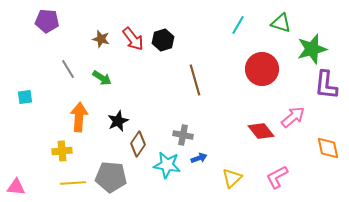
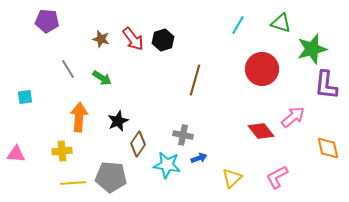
brown line: rotated 32 degrees clockwise
pink triangle: moved 33 px up
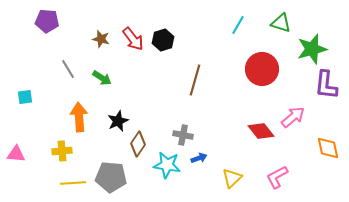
orange arrow: rotated 8 degrees counterclockwise
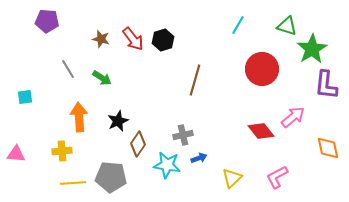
green triangle: moved 6 px right, 3 px down
green star: rotated 16 degrees counterclockwise
gray cross: rotated 24 degrees counterclockwise
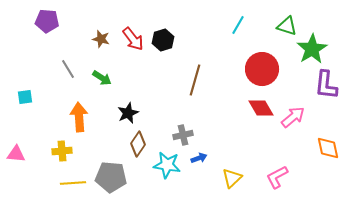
black star: moved 10 px right, 8 px up
red diamond: moved 23 px up; rotated 8 degrees clockwise
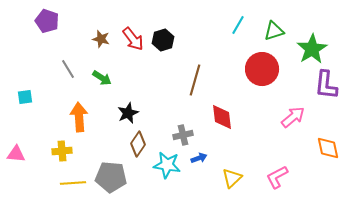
purple pentagon: rotated 15 degrees clockwise
green triangle: moved 13 px left, 5 px down; rotated 35 degrees counterclockwise
red diamond: moved 39 px left, 9 px down; rotated 24 degrees clockwise
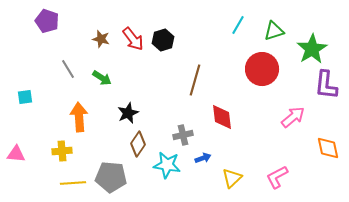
blue arrow: moved 4 px right
